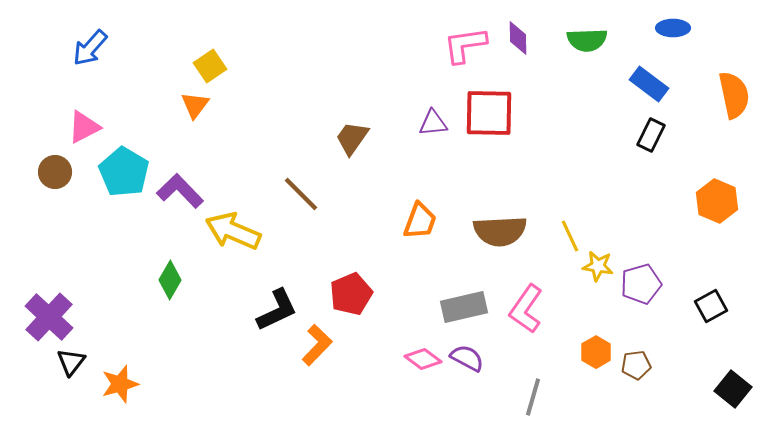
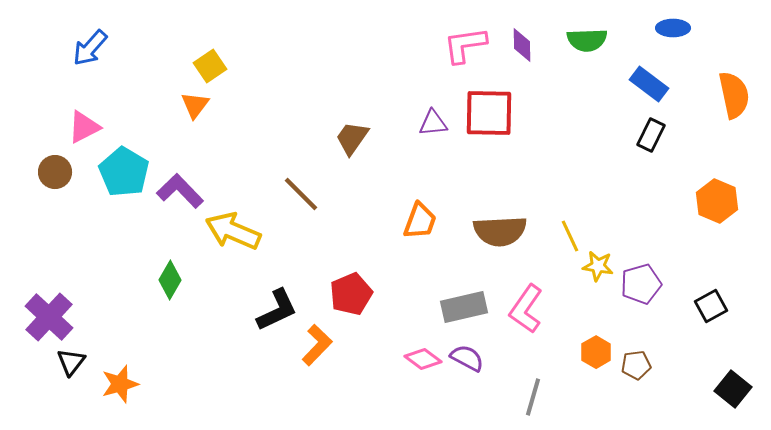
purple diamond at (518, 38): moved 4 px right, 7 px down
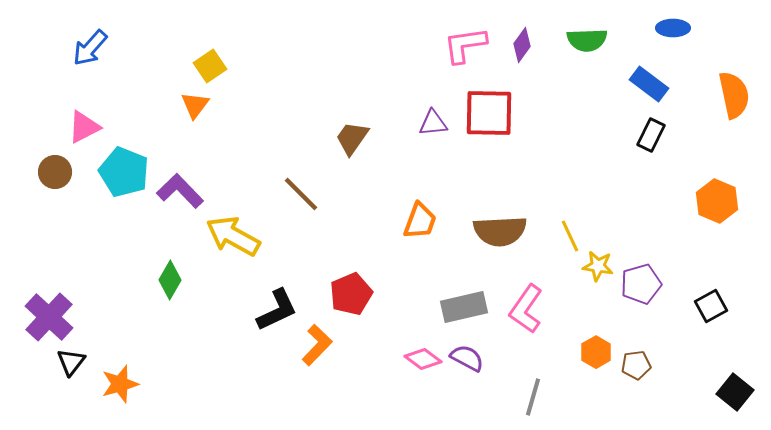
purple diamond at (522, 45): rotated 36 degrees clockwise
cyan pentagon at (124, 172): rotated 9 degrees counterclockwise
yellow arrow at (233, 231): moved 5 px down; rotated 6 degrees clockwise
black square at (733, 389): moved 2 px right, 3 px down
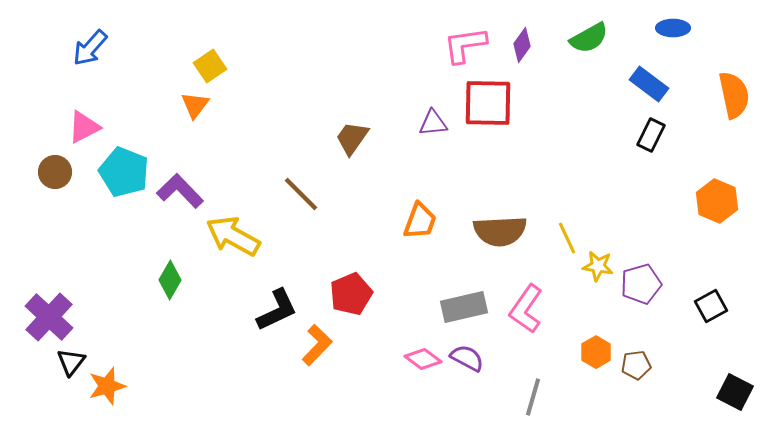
green semicircle at (587, 40): moved 2 px right, 2 px up; rotated 27 degrees counterclockwise
red square at (489, 113): moved 1 px left, 10 px up
yellow line at (570, 236): moved 3 px left, 2 px down
orange star at (120, 384): moved 13 px left, 2 px down
black square at (735, 392): rotated 12 degrees counterclockwise
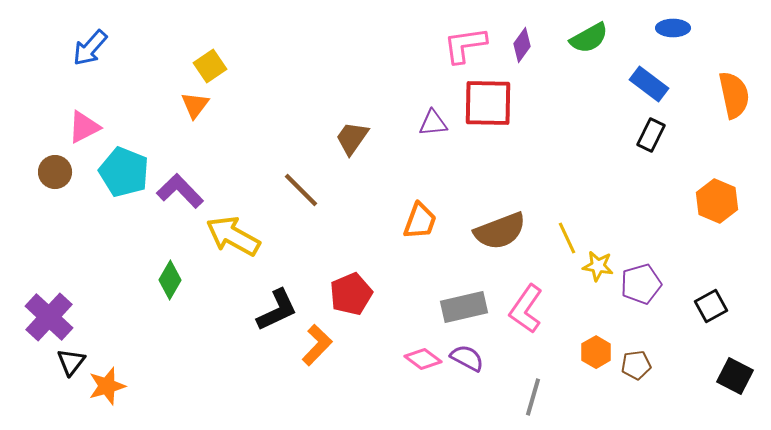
brown line at (301, 194): moved 4 px up
brown semicircle at (500, 231): rotated 18 degrees counterclockwise
black square at (735, 392): moved 16 px up
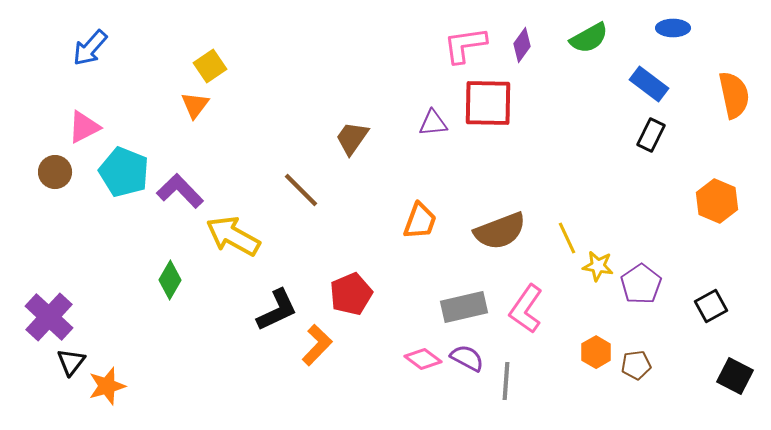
purple pentagon at (641, 284): rotated 18 degrees counterclockwise
gray line at (533, 397): moved 27 px left, 16 px up; rotated 12 degrees counterclockwise
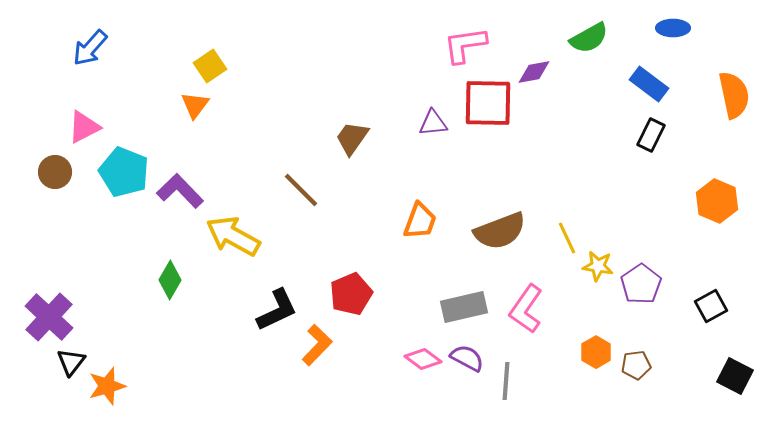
purple diamond at (522, 45): moved 12 px right, 27 px down; rotated 44 degrees clockwise
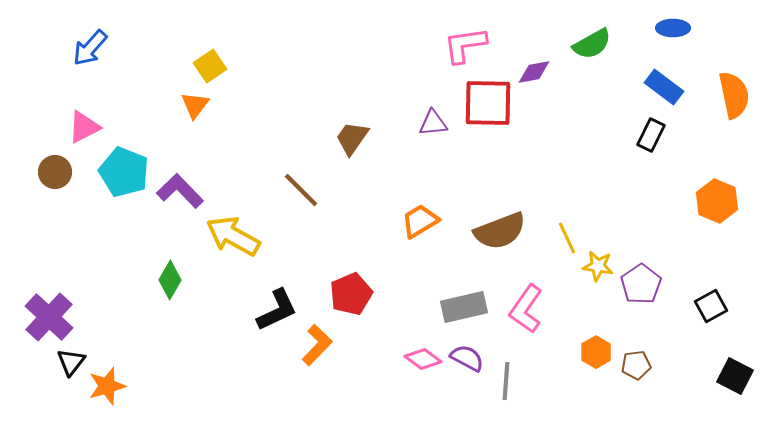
green semicircle at (589, 38): moved 3 px right, 6 px down
blue rectangle at (649, 84): moved 15 px right, 3 px down
orange trapezoid at (420, 221): rotated 141 degrees counterclockwise
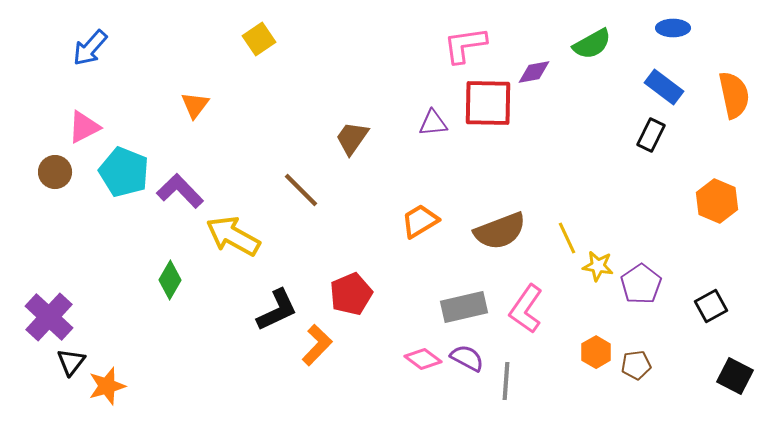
yellow square at (210, 66): moved 49 px right, 27 px up
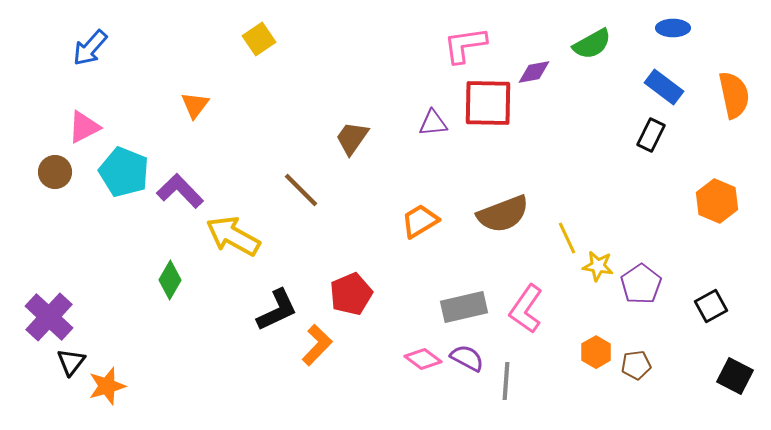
brown semicircle at (500, 231): moved 3 px right, 17 px up
